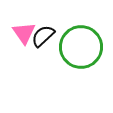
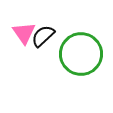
green circle: moved 7 px down
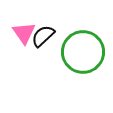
green circle: moved 2 px right, 2 px up
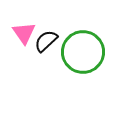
black semicircle: moved 3 px right, 5 px down
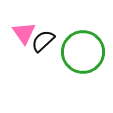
black semicircle: moved 3 px left
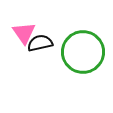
black semicircle: moved 3 px left, 2 px down; rotated 30 degrees clockwise
